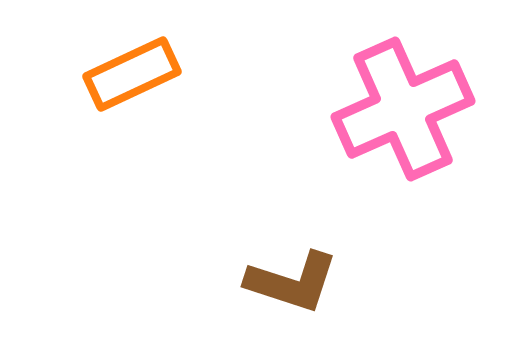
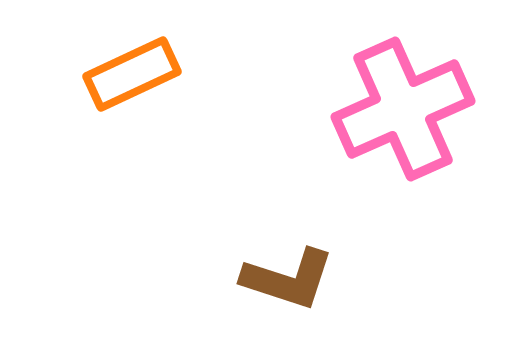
brown L-shape: moved 4 px left, 3 px up
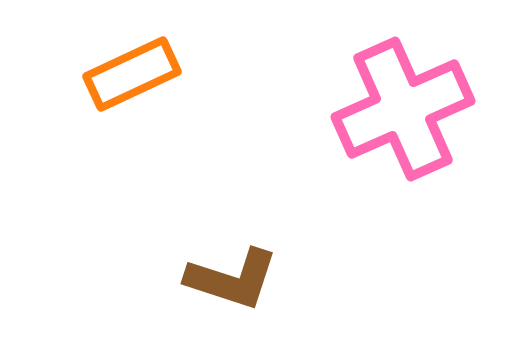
brown L-shape: moved 56 px left
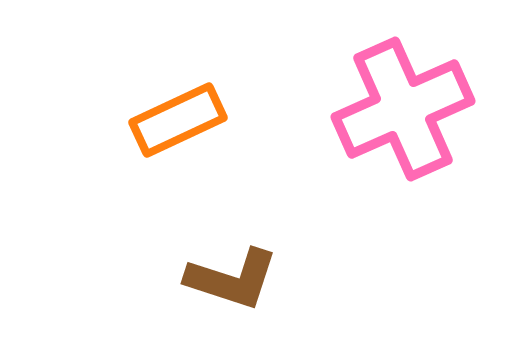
orange rectangle: moved 46 px right, 46 px down
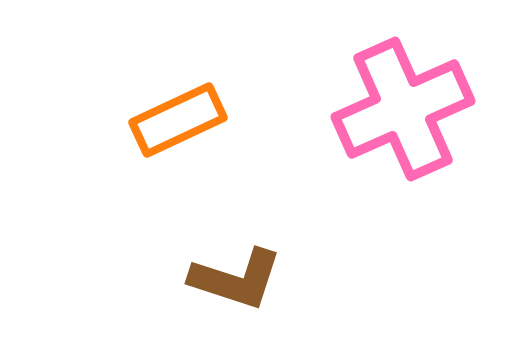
brown L-shape: moved 4 px right
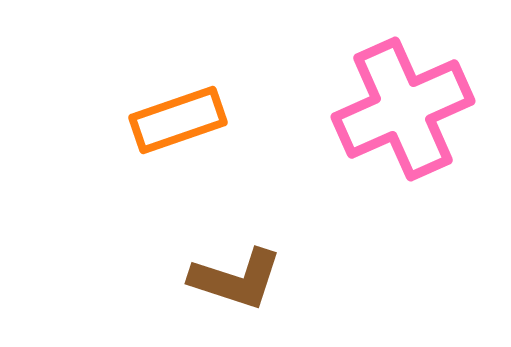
orange rectangle: rotated 6 degrees clockwise
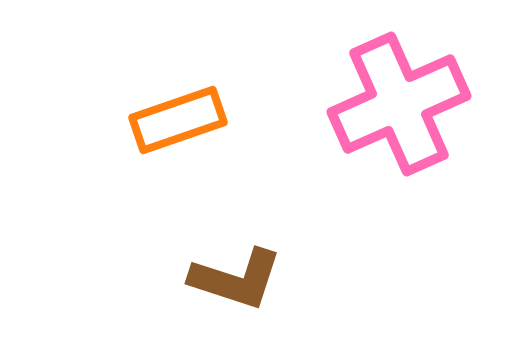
pink cross: moved 4 px left, 5 px up
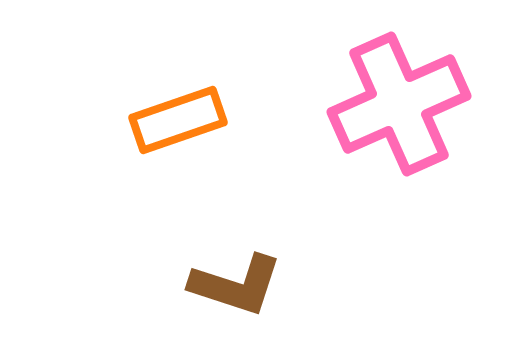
brown L-shape: moved 6 px down
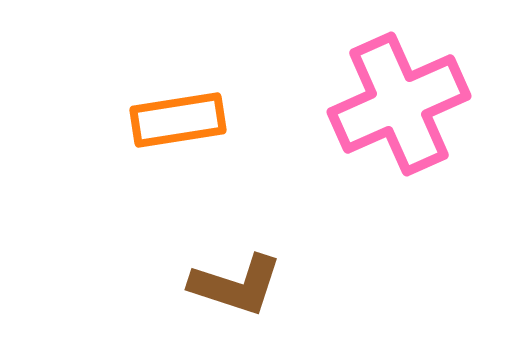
orange rectangle: rotated 10 degrees clockwise
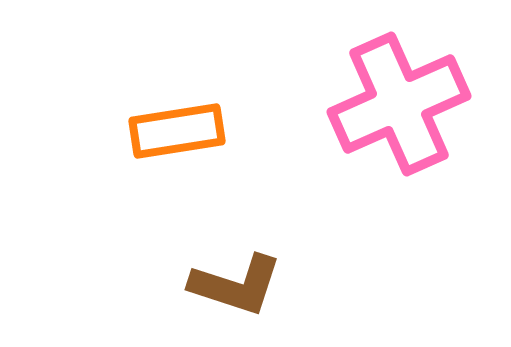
orange rectangle: moved 1 px left, 11 px down
